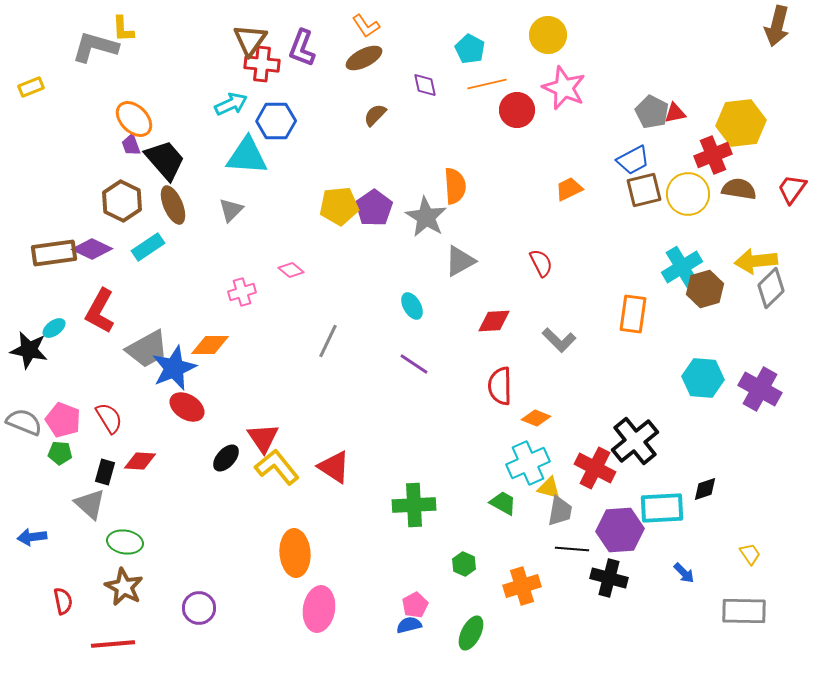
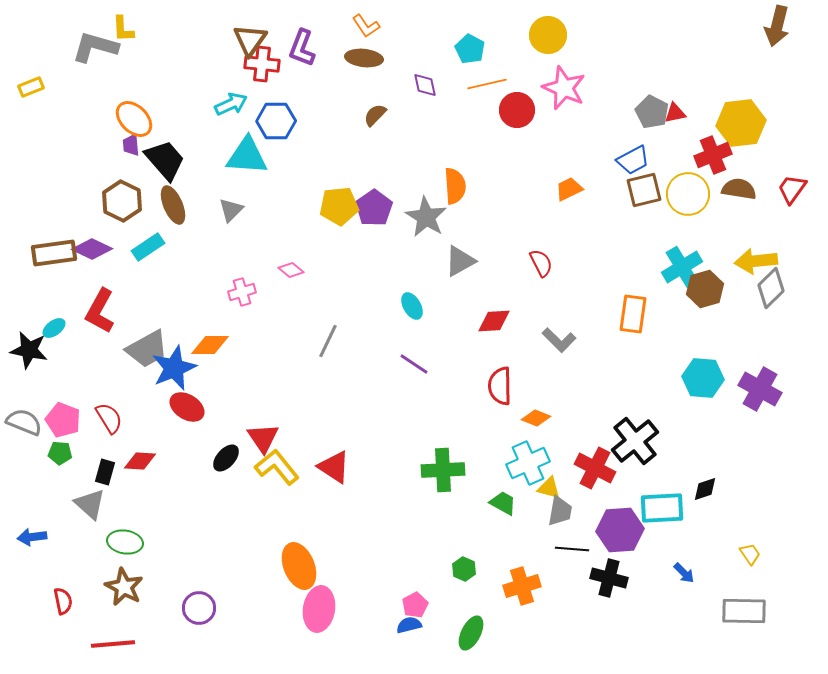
brown ellipse at (364, 58): rotated 33 degrees clockwise
purple trapezoid at (131, 145): rotated 15 degrees clockwise
green cross at (414, 505): moved 29 px right, 35 px up
orange ellipse at (295, 553): moved 4 px right, 13 px down; rotated 18 degrees counterclockwise
green hexagon at (464, 564): moved 5 px down
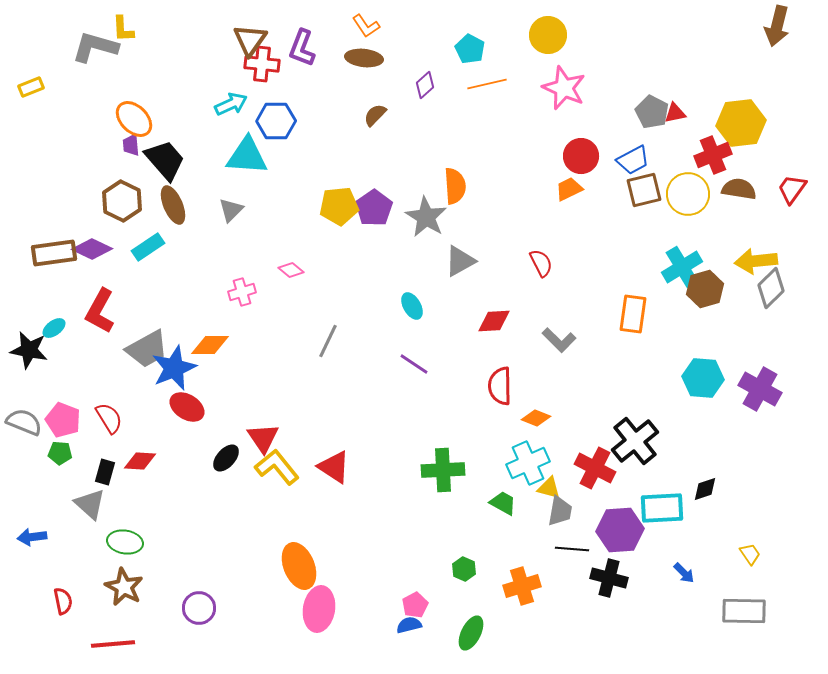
purple diamond at (425, 85): rotated 60 degrees clockwise
red circle at (517, 110): moved 64 px right, 46 px down
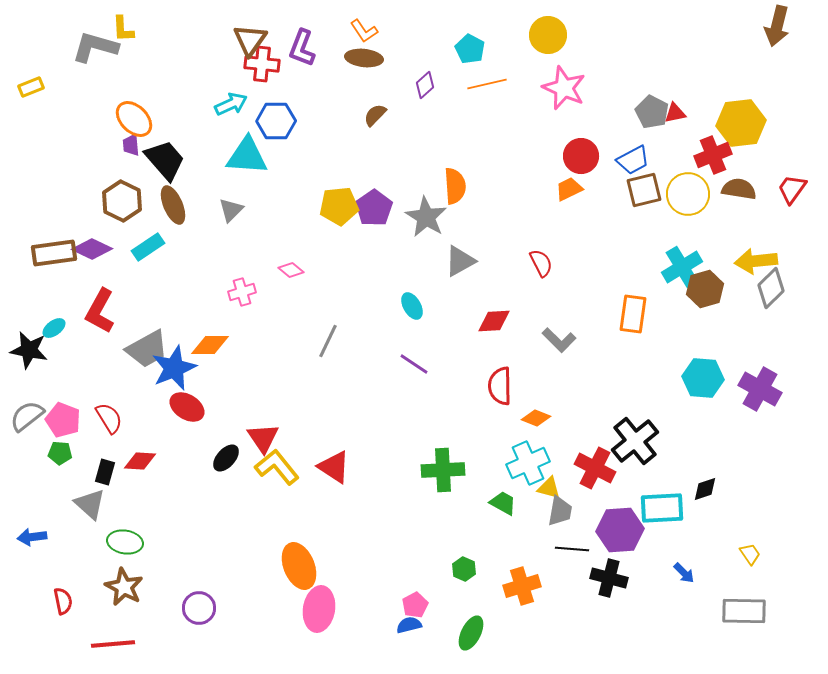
orange L-shape at (366, 26): moved 2 px left, 5 px down
gray semicircle at (24, 422): moved 3 px right, 6 px up; rotated 60 degrees counterclockwise
